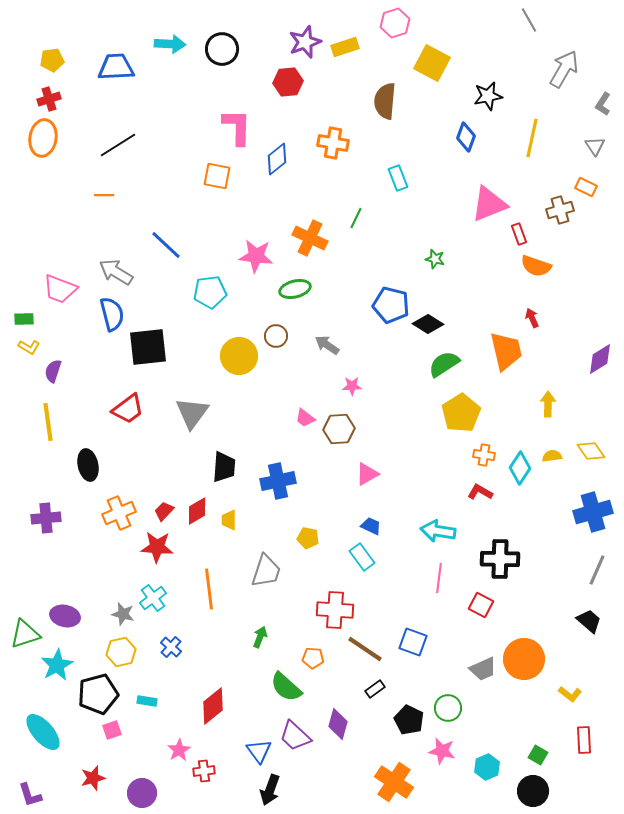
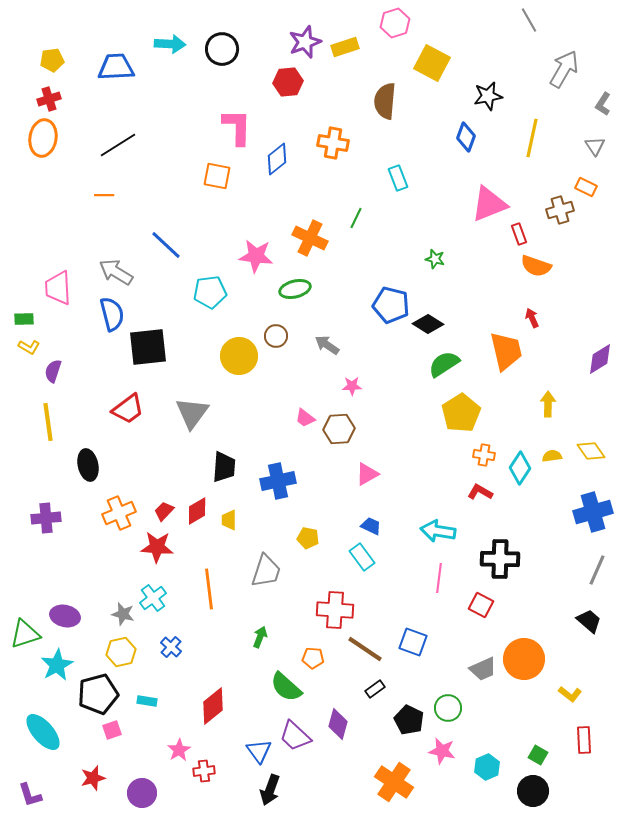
pink trapezoid at (60, 289): moved 2 px left, 1 px up; rotated 66 degrees clockwise
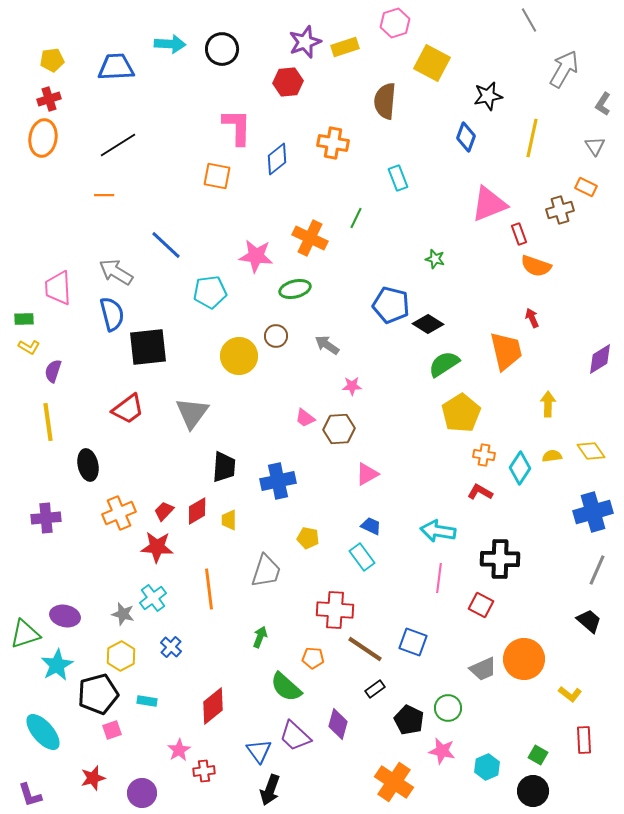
yellow hexagon at (121, 652): moved 4 px down; rotated 16 degrees counterclockwise
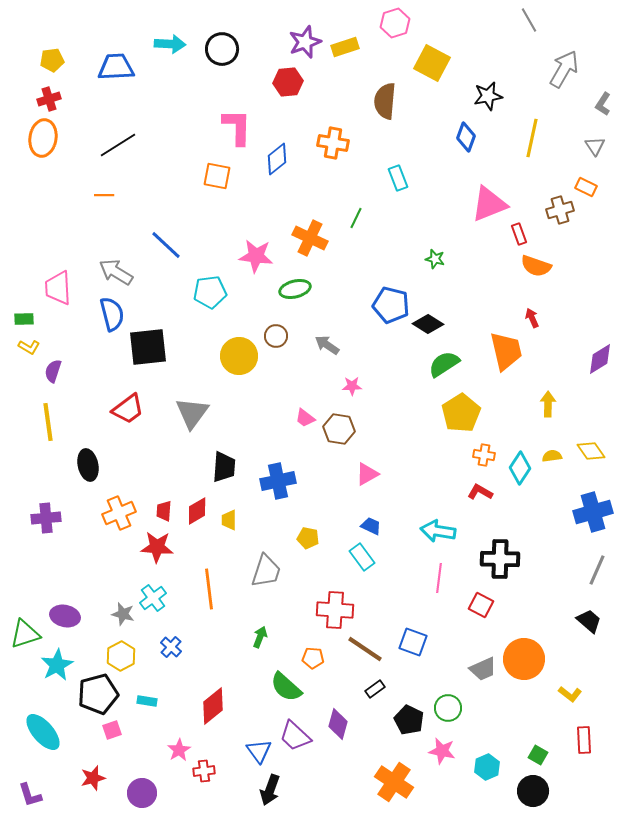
brown hexagon at (339, 429): rotated 12 degrees clockwise
red trapezoid at (164, 511): rotated 40 degrees counterclockwise
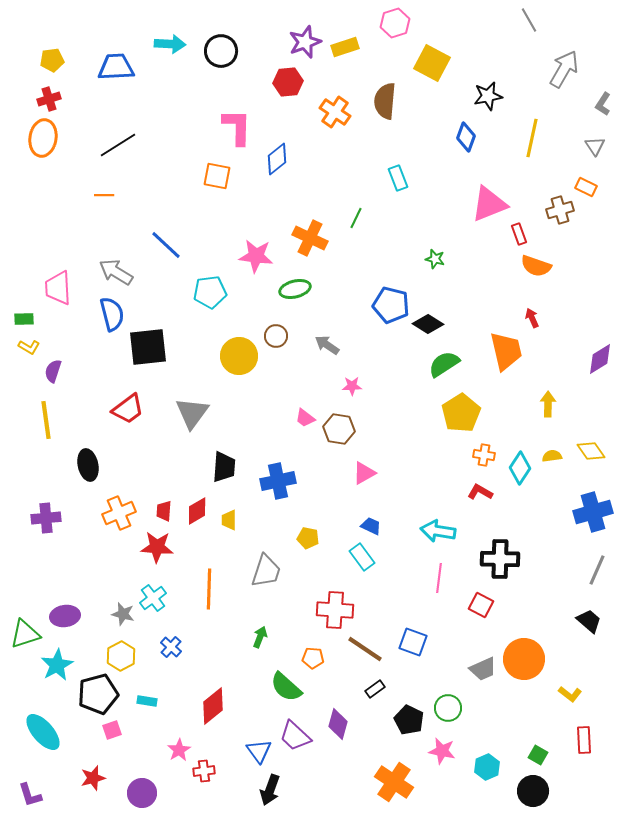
black circle at (222, 49): moved 1 px left, 2 px down
orange cross at (333, 143): moved 2 px right, 31 px up; rotated 24 degrees clockwise
yellow line at (48, 422): moved 2 px left, 2 px up
pink triangle at (367, 474): moved 3 px left, 1 px up
orange line at (209, 589): rotated 9 degrees clockwise
purple ellipse at (65, 616): rotated 20 degrees counterclockwise
